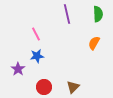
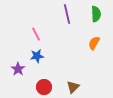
green semicircle: moved 2 px left
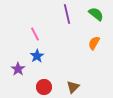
green semicircle: rotated 49 degrees counterclockwise
pink line: moved 1 px left
blue star: rotated 24 degrees counterclockwise
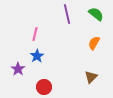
pink line: rotated 40 degrees clockwise
brown triangle: moved 18 px right, 10 px up
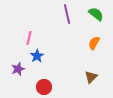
pink line: moved 6 px left, 4 px down
purple star: rotated 16 degrees clockwise
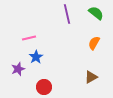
green semicircle: moved 1 px up
pink line: rotated 64 degrees clockwise
blue star: moved 1 px left, 1 px down
brown triangle: rotated 16 degrees clockwise
